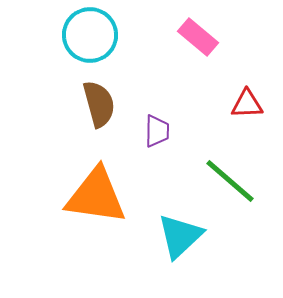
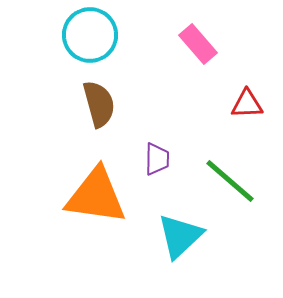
pink rectangle: moved 7 px down; rotated 9 degrees clockwise
purple trapezoid: moved 28 px down
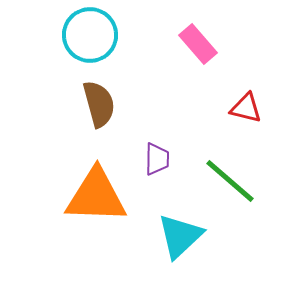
red triangle: moved 1 px left, 4 px down; rotated 16 degrees clockwise
orange triangle: rotated 6 degrees counterclockwise
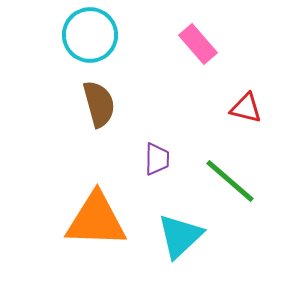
orange triangle: moved 24 px down
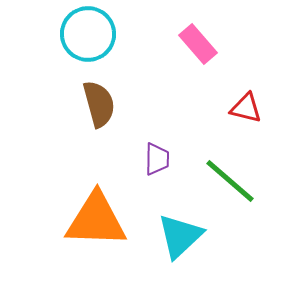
cyan circle: moved 2 px left, 1 px up
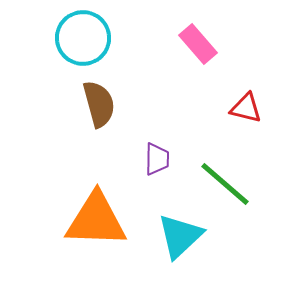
cyan circle: moved 5 px left, 4 px down
green line: moved 5 px left, 3 px down
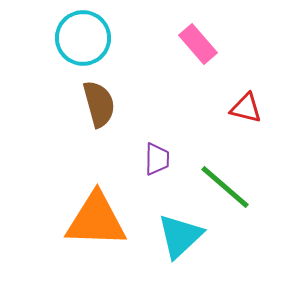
green line: moved 3 px down
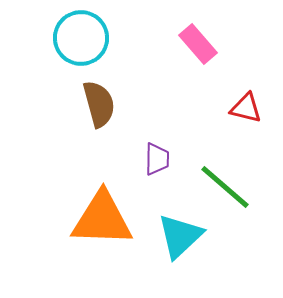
cyan circle: moved 2 px left
orange triangle: moved 6 px right, 1 px up
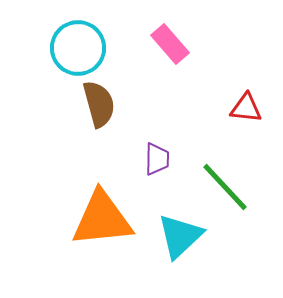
cyan circle: moved 3 px left, 10 px down
pink rectangle: moved 28 px left
red triangle: rotated 8 degrees counterclockwise
green line: rotated 6 degrees clockwise
orange triangle: rotated 8 degrees counterclockwise
